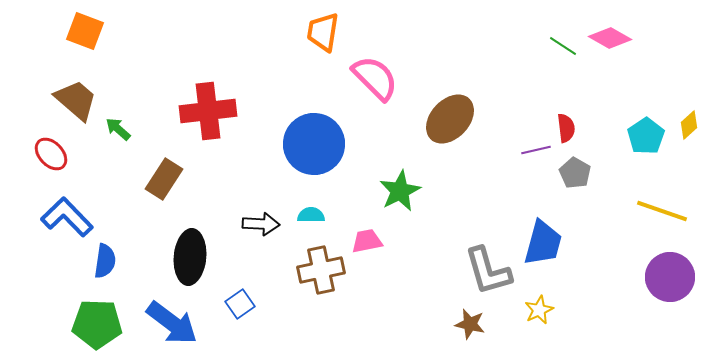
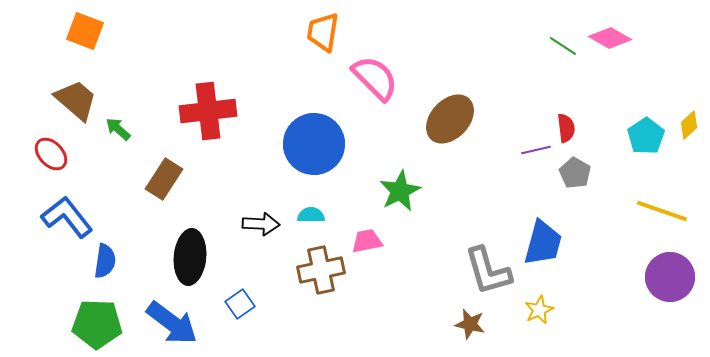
blue L-shape: rotated 6 degrees clockwise
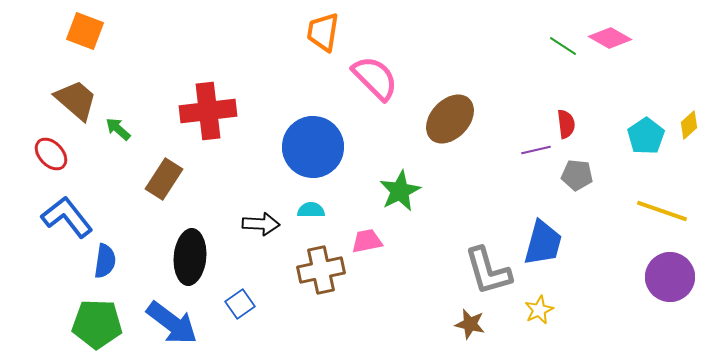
red semicircle: moved 4 px up
blue circle: moved 1 px left, 3 px down
gray pentagon: moved 2 px right, 2 px down; rotated 24 degrees counterclockwise
cyan semicircle: moved 5 px up
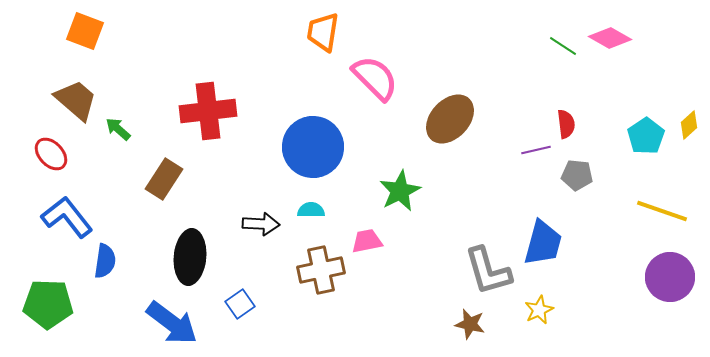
green pentagon: moved 49 px left, 20 px up
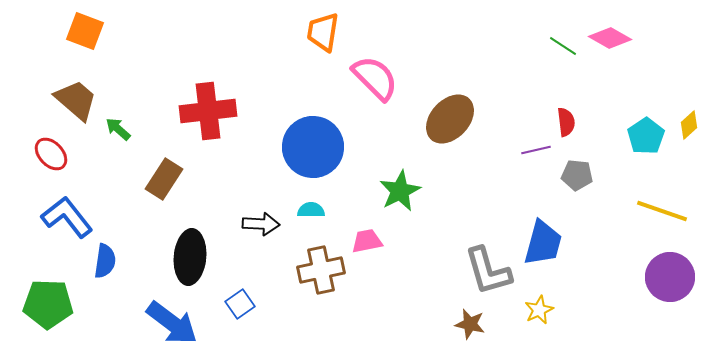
red semicircle: moved 2 px up
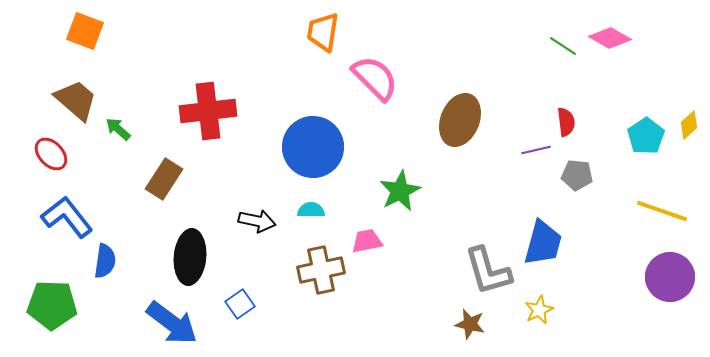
brown ellipse: moved 10 px right, 1 px down; rotated 21 degrees counterclockwise
black arrow: moved 4 px left, 3 px up; rotated 9 degrees clockwise
green pentagon: moved 4 px right, 1 px down
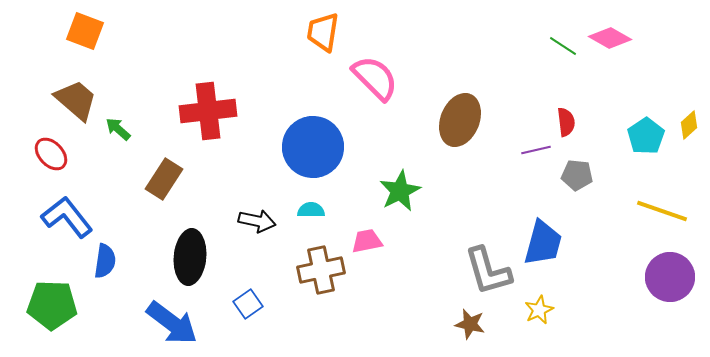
blue square: moved 8 px right
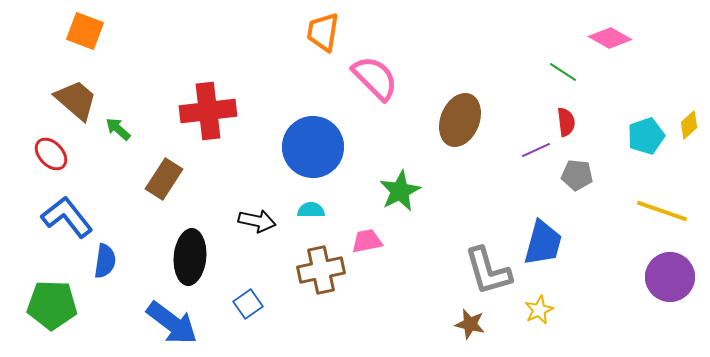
green line: moved 26 px down
cyan pentagon: rotated 15 degrees clockwise
purple line: rotated 12 degrees counterclockwise
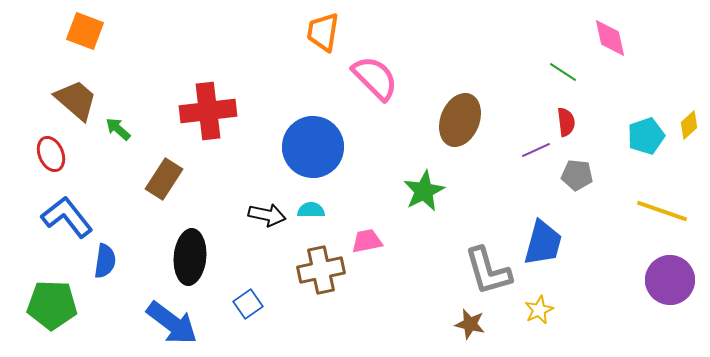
pink diamond: rotated 48 degrees clockwise
red ellipse: rotated 20 degrees clockwise
green star: moved 24 px right
black arrow: moved 10 px right, 6 px up
purple circle: moved 3 px down
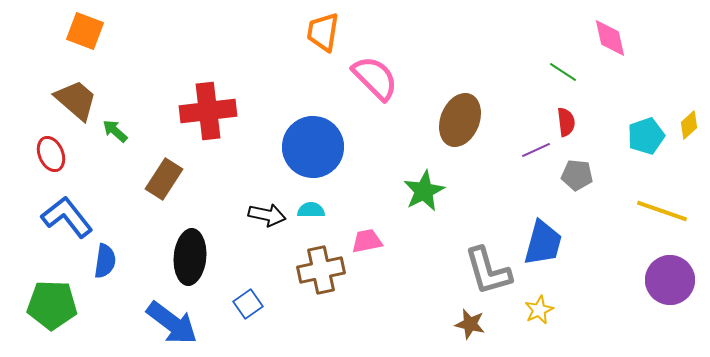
green arrow: moved 3 px left, 2 px down
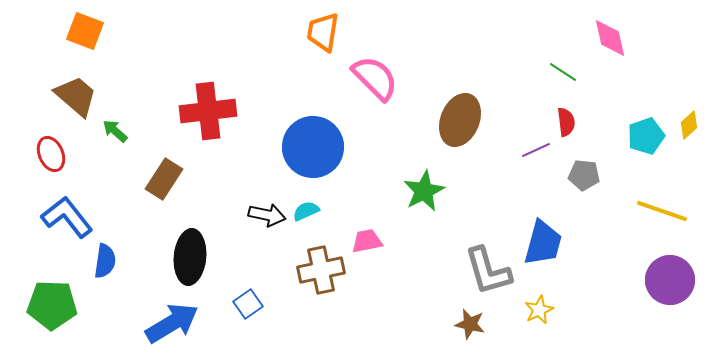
brown trapezoid: moved 4 px up
gray pentagon: moved 7 px right
cyan semicircle: moved 5 px left, 1 px down; rotated 24 degrees counterclockwise
blue arrow: rotated 68 degrees counterclockwise
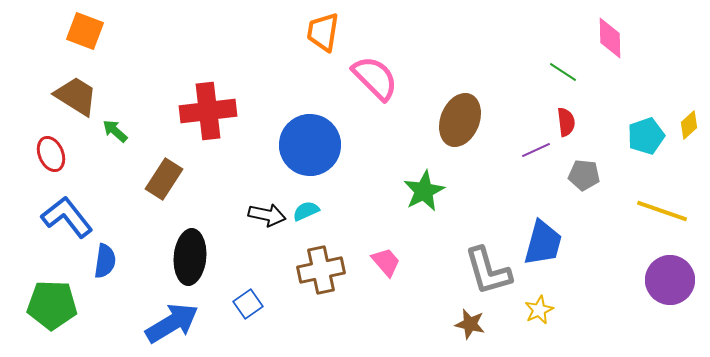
pink diamond: rotated 12 degrees clockwise
brown trapezoid: rotated 9 degrees counterclockwise
blue circle: moved 3 px left, 2 px up
pink trapezoid: moved 19 px right, 21 px down; rotated 60 degrees clockwise
